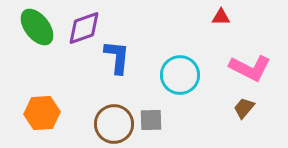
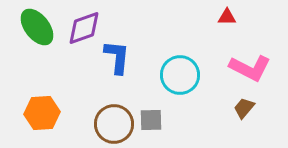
red triangle: moved 6 px right
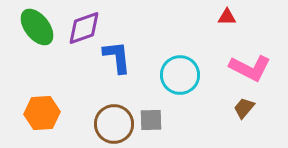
blue L-shape: rotated 12 degrees counterclockwise
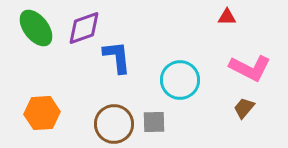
green ellipse: moved 1 px left, 1 px down
cyan circle: moved 5 px down
gray square: moved 3 px right, 2 px down
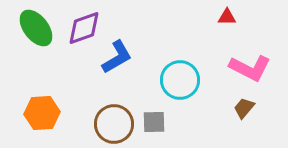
blue L-shape: rotated 66 degrees clockwise
